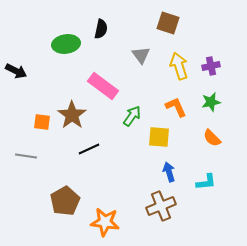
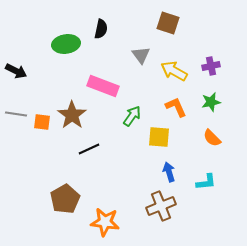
yellow arrow: moved 5 px left, 5 px down; rotated 44 degrees counterclockwise
pink rectangle: rotated 16 degrees counterclockwise
gray line: moved 10 px left, 42 px up
brown pentagon: moved 2 px up
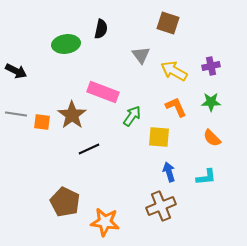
pink rectangle: moved 6 px down
green star: rotated 12 degrees clockwise
cyan L-shape: moved 5 px up
brown pentagon: moved 3 px down; rotated 16 degrees counterclockwise
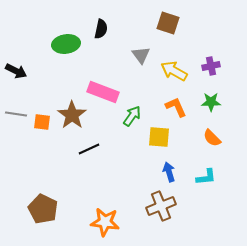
brown pentagon: moved 22 px left, 7 px down
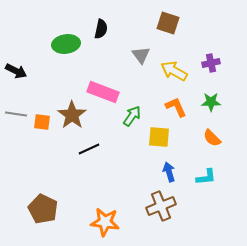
purple cross: moved 3 px up
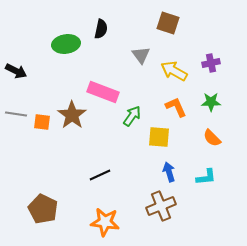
black line: moved 11 px right, 26 px down
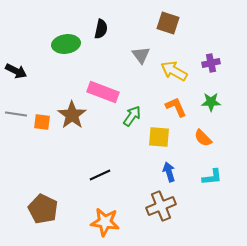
orange semicircle: moved 9 px left
cyan L-shape: moved 6 px right
